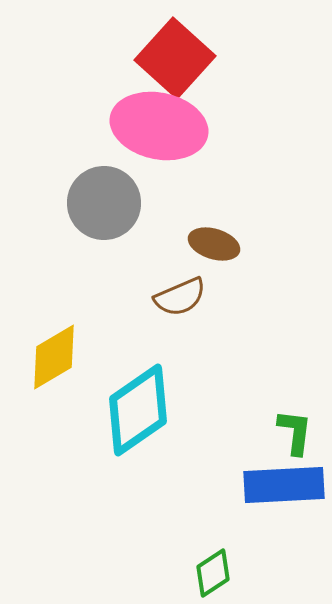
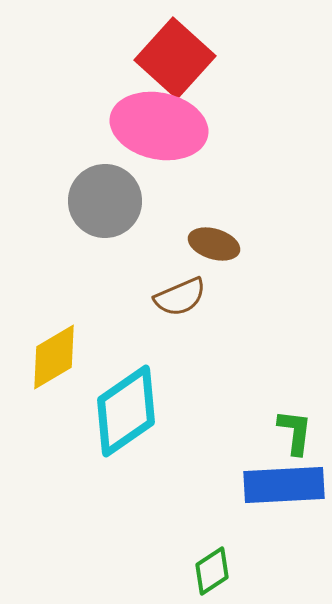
gray circle: moved 1 px right, 2 px up
cyan diamond: moved 12 px left, 1 px down
green diamond: moved 1 px left, 2 px up
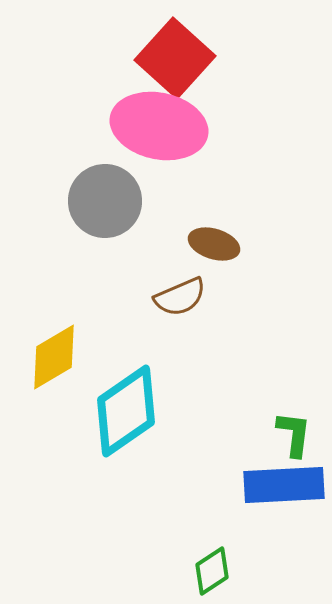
green L-shape: moved 1 px left, 2 px down
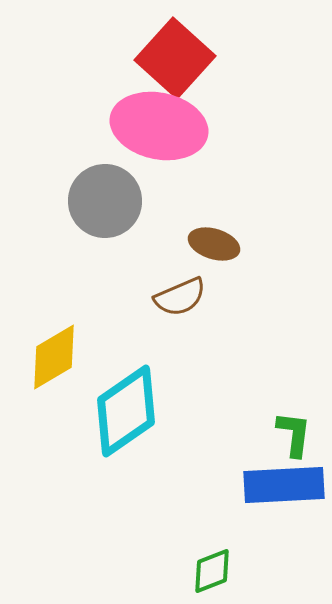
green diamond: rotated 12 degrees clockwise
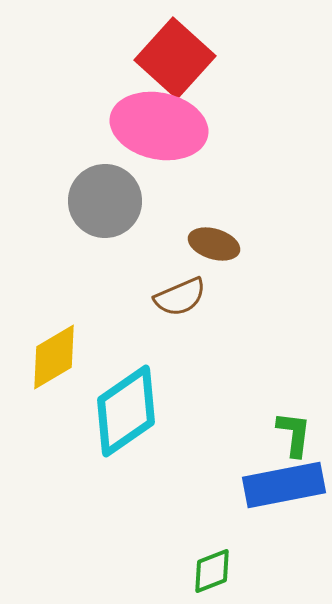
blue rectangle: rotated 8 degrees counterclockwise
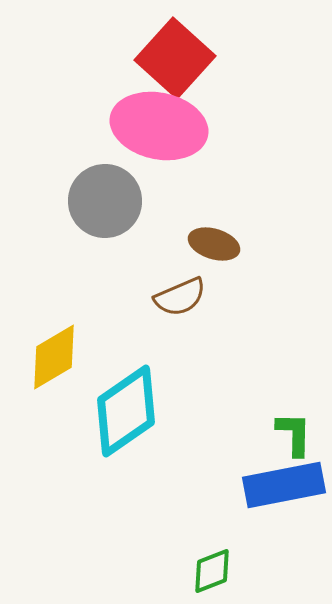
green L-shape: rotated 6 degrees counterclockwise
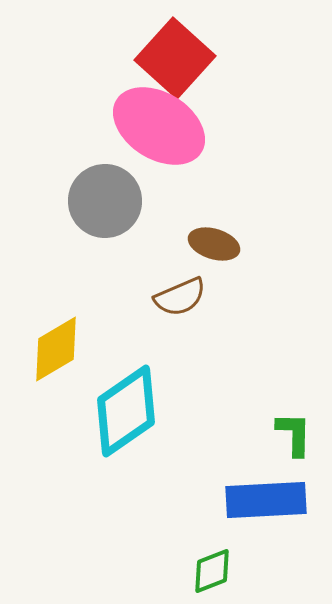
pink ellipse: rotated 20 degrees clockwise
yellow diamond: moved 2 px right, 8 px up
blue rectangle: moved 18 px left, 15 px down; rotated 8 degrees clockwise
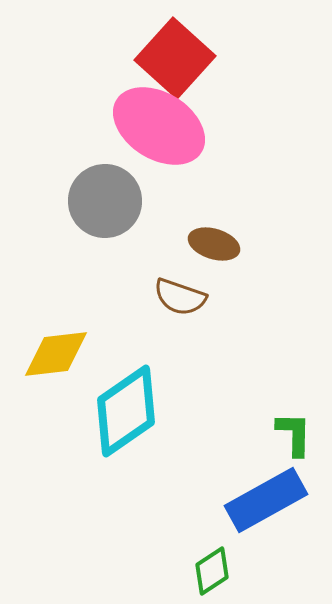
brown semicircle: rotated 42 degrees clockwise
yellow diamond: moved 5 px down; rotated 24 degrees clockwise
blue rectangle: rotated 26 degrees counterclockwise
green diamond: rotated 12 degrees counterclockwise
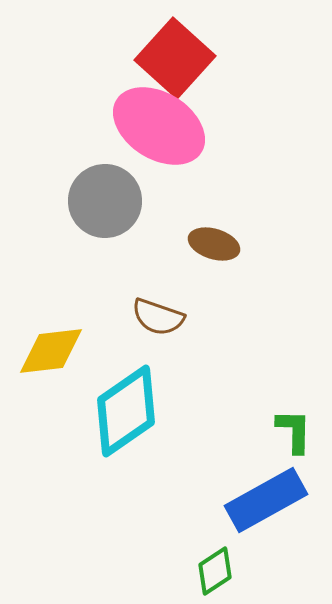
brown semicircle: moved 22 px left, 20 px down
yellow diamond: moved 5 px left, 3 px up
green L-shape: moved 3 px up
green diamond: moved 3 px right
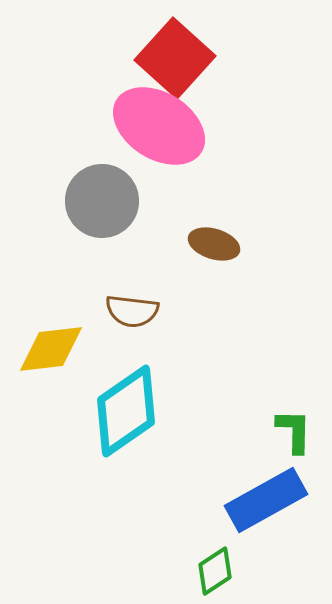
gray circle: moved 3 px left
brown semicircle: moved 26 px left, 6 px up; rotated 12 degrees counterclockwise
yellow diamond: moved 2 px up
